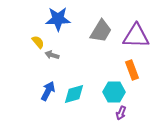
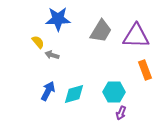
orange rectangle: moved 13 px right
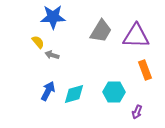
blue star: moved 5 px left, 2 px up
purple arrow: moved 16 px right, 1 px up
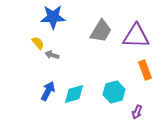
yellow semicircle: moved 1 px down
cyan hexagon: rotated 15 degrees counterclockwise
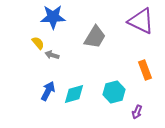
gray trapezoid: moved 6 px left, 6 px down
purple triangle: moved 5 px right, 15 px up; rotated 24 degrees clockwise
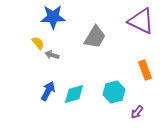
purple arrow: rotated 16 degrees clockwise
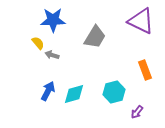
blue star: moved 3 px down
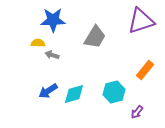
purple triangle: rotated 44 degrees counterclockwise
yellow semicircle: rotated 48 degrees counterclockwise
orange rectangle: rotated 60 degrees clockwise
blue arrow: rotated 150 degrees counterclockwise
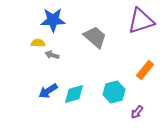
gray trapezoid: rotated 80 degrees counterclockwise
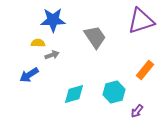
gray trapezoid: rotated 15 degrees clockwise
gray arrow: rotated 144 degrees clockwise
blue arrow: moved 19 px left, 16 px up
purple arrow: moved 1 px up
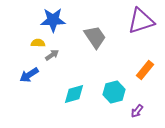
gray arrow: rotated 16 degrees counterclockwise
